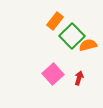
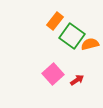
green square: rotated 10 degrees counterclockwise
orange semicircle: moved 2 px right, 1 px up
red arrow: moved 2 px left, 2 px down; rotated 40 degrees clockwise
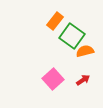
orange semicircle: moved 5 px left, 7 px down
pink square: moved 5 px down
red arrow: moved 6 px right
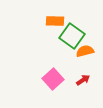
orange rectangle: rotated 54 degrees clockwise
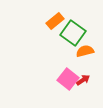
orange rectangle: rotated 42 degrees counterclockwise
green square: moved 1 px right, 3 px up
pink square: moved 15 px right; rotated 10 degrees counterclockwise
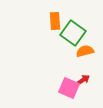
orange rectangle: rotated 54 degrees counterclockwise
pink square: moved 1 px right, 9 px down; rotated 15 degrees counterclockwise
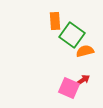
green square: moved 1 px left, 2 px down
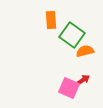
orange rectangle: moved 4 px left, 1 px up
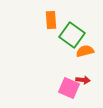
red arrow: rotated 40 degrees clockwise
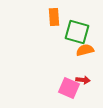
orange rectangle: moved 3 px right, 3 px up
green square: moved 5 px right, 3 px up; rotated 20 degrees counterclockwise
orange semicircle: moved 1 px up
